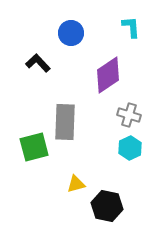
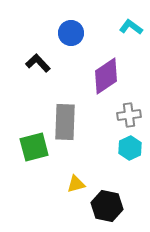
cyan L-shape: rotated 50 degrees counterclockwise
purple diamond: moved 2 px left, 1 px down
gray cross: rotated 25 degrees counterclockwise
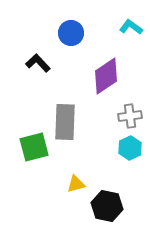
gray cross: moved 1 px right, 1 px down
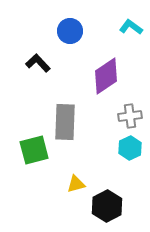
blue circle: moved 1 px left, 2 px up
green square: moved 3 px down
black hexagon: rotated 20 degrees clockwise
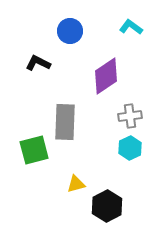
black L-shape: rotated 20 degrees counterclockwise
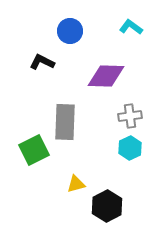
black L-shape: moved 4 px right, 1 px up
purple diamond: rotated 36 degrees clockwise
green square: rotated 12 degrees counterclockwise
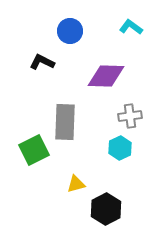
cyan hexagon: moved 10 px left
black hexagon: moved 1 px left, 3 px down
